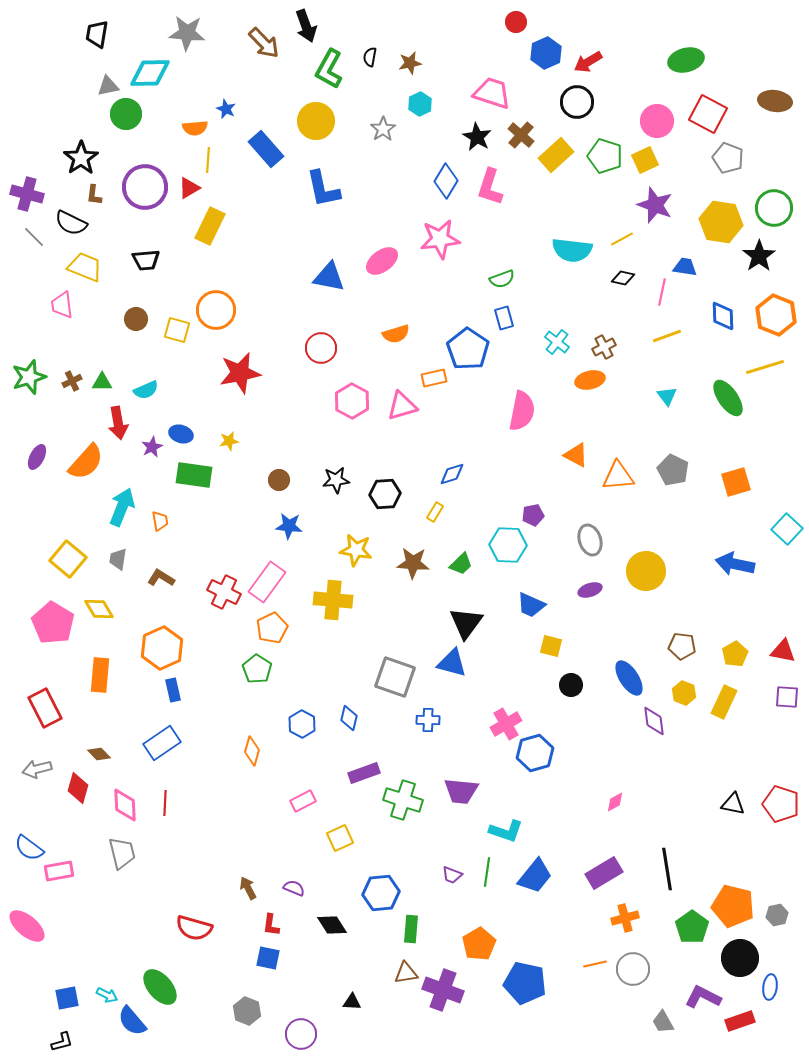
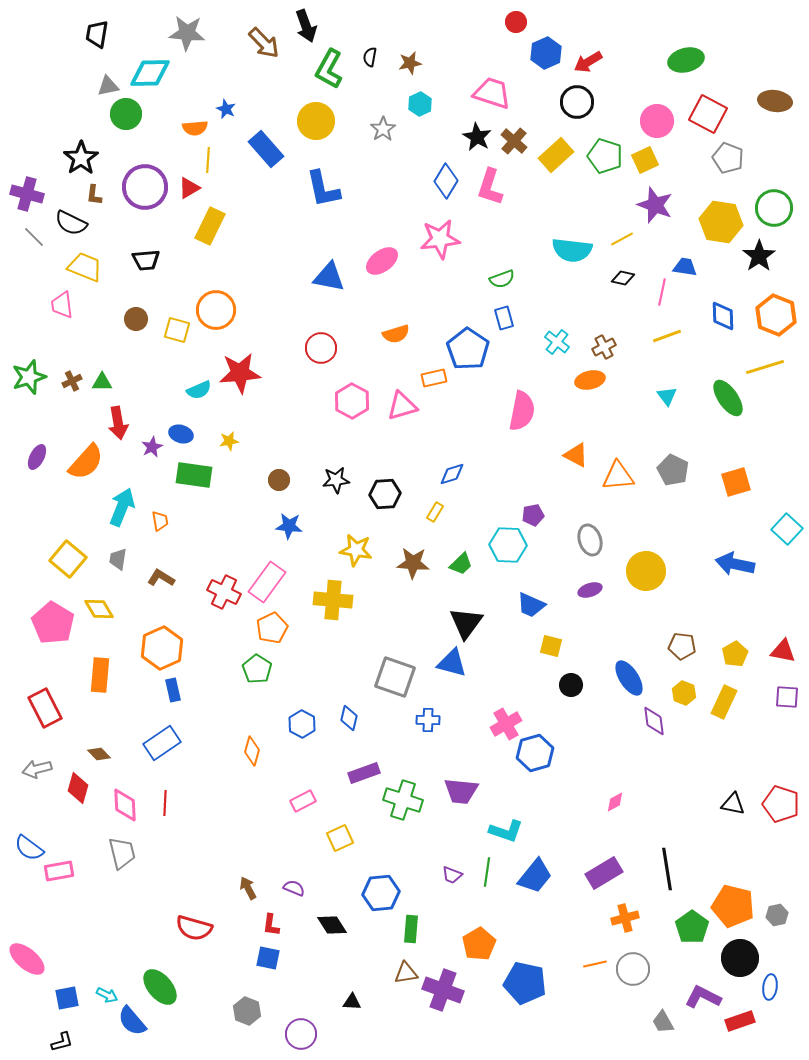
brown cross at (521, 135): moved 7 px left, 6 px down
red star at (240, 373): rotated 6 degrees clockwise
cyan semicircle at (146, 390): moved 53 px right
pink ellipse at (27, 926): moved 33 px down
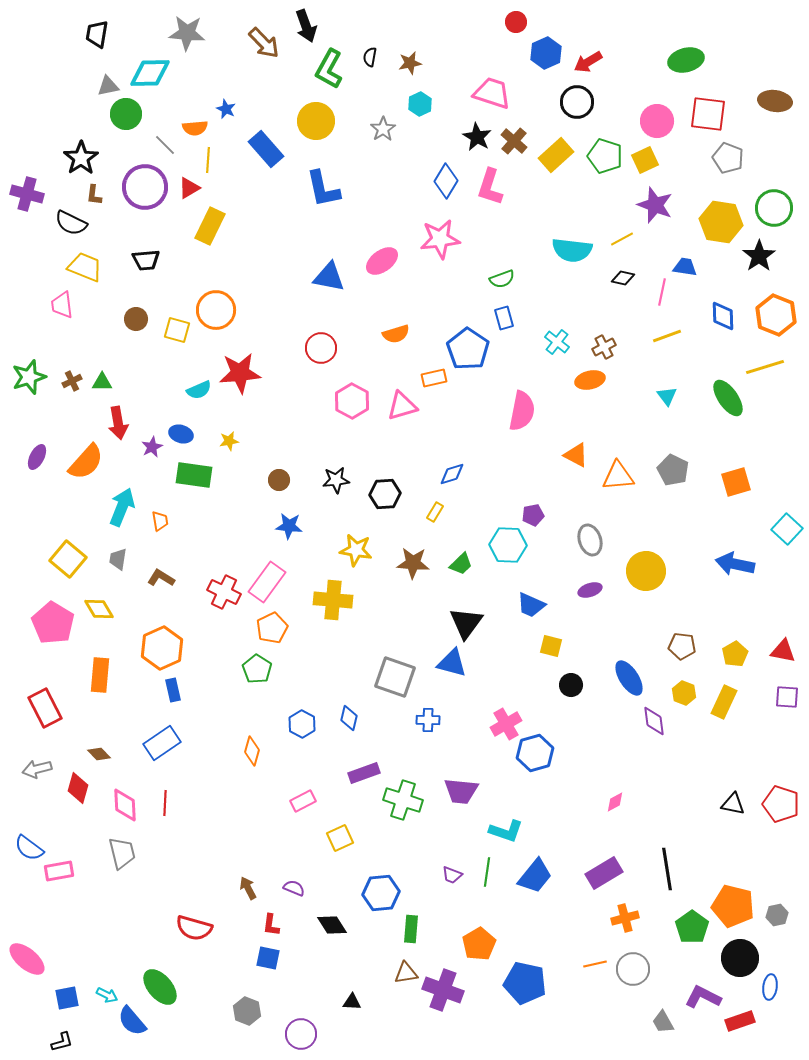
red square at (708, 114): rotated 21 degrees counterclockwise
gray line at (34, 237): moved 131 px right, 92 px up
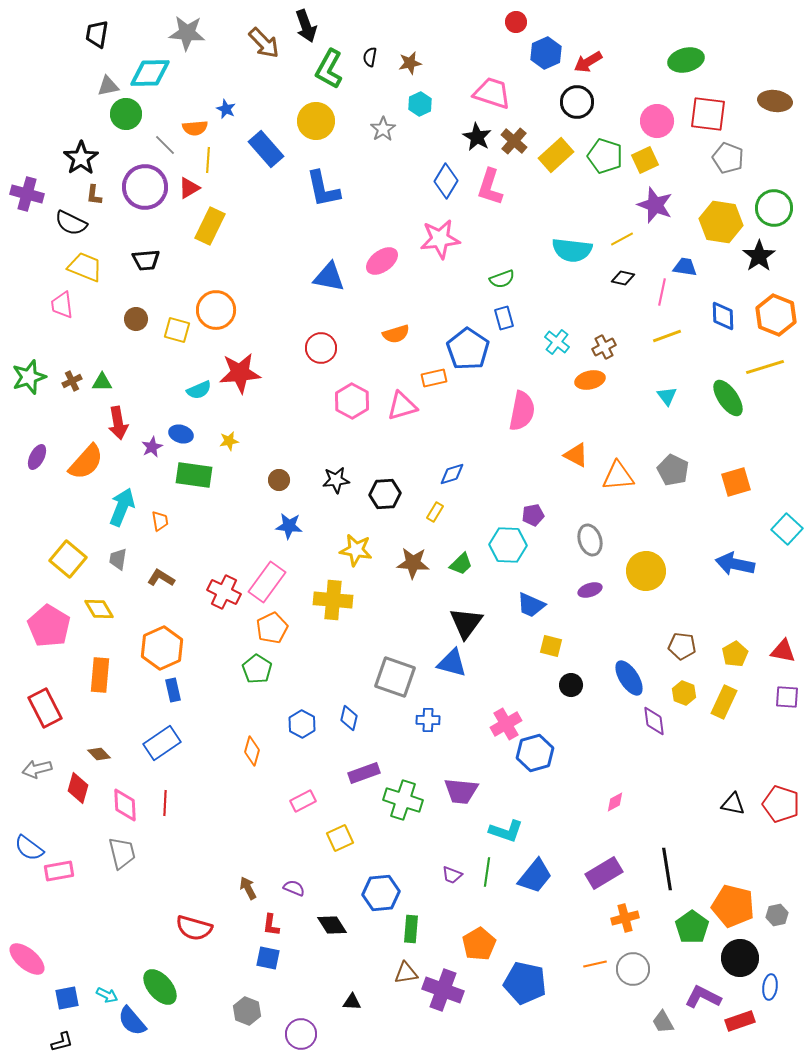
pink pentagon at (53, 623): moved 4 px left, 3 px down
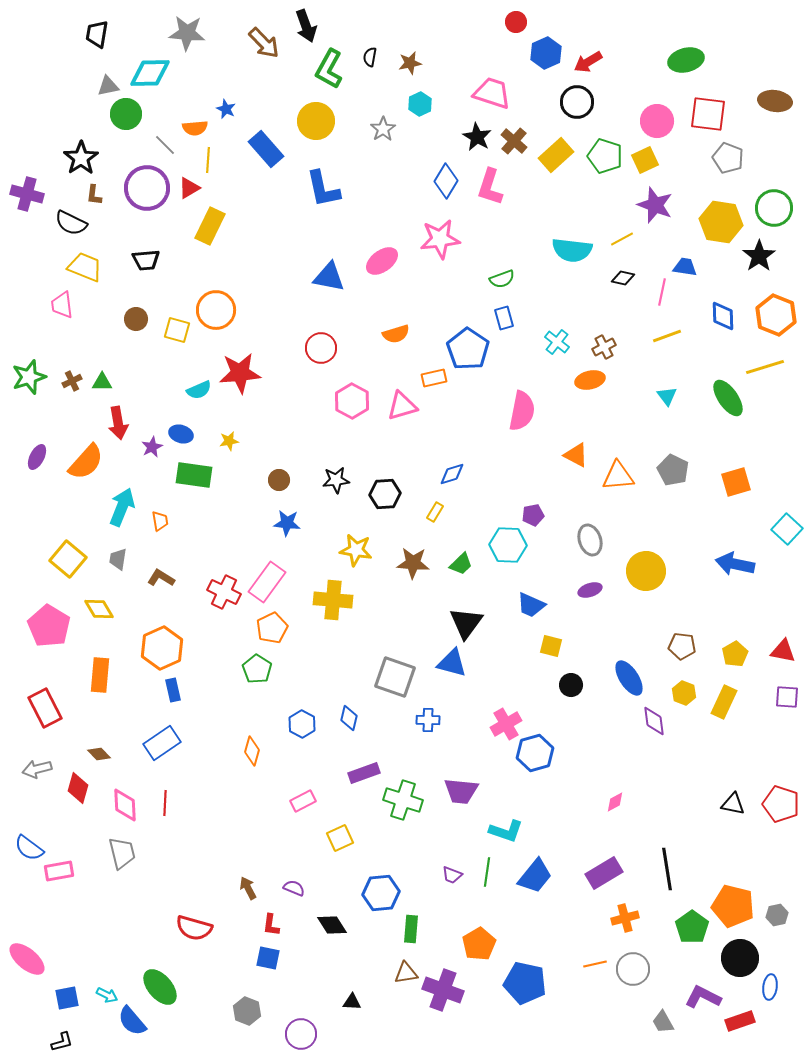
purple circle at (145, 187): moved 2 px right, 1 px down
blue star at (289, 526): moved 2 px left, 3 px up
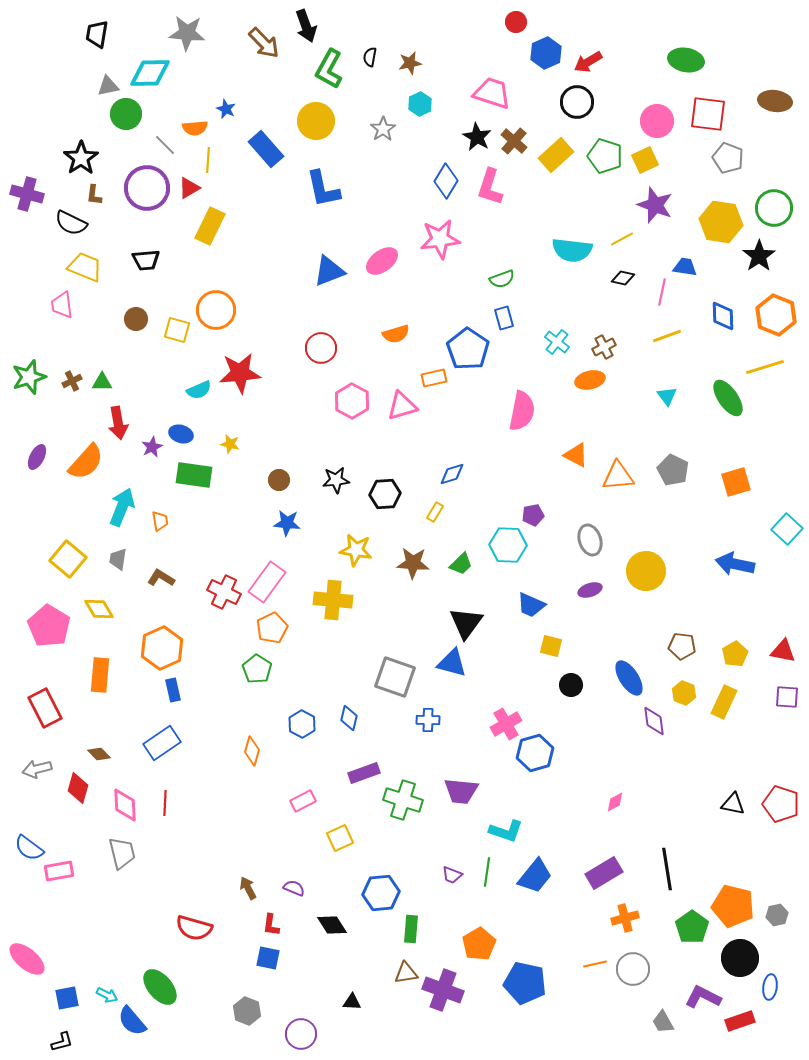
green ellipse at (686, 60): rotated 24 degrees clockwise
blue triangle at (329, 277): moved 6 px up; rotated 32 degrees counterclockwise
yellow star at (229, 441): moved 1 px right, 3 px down; rotated 24 degrees clockwise
